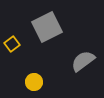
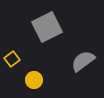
yellow square: moved 15 px down
yellow circle: moved 2 px up
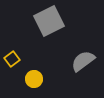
gray square: moved 2 px right, 6 px up
yellow circle: moved 1 px up
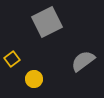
gray square: moved 2 px left, 1 px down
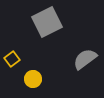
gray semicircle: moved 2 px right, 2 px up
yellow circle: moved 1 px left
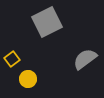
yellow circle: moved 5 px left
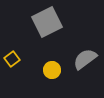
yellow circle: moved 24 px right, 9 px up
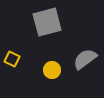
gray square: rotated 12 degrees clockwise
yellow square: rotated 28 degrees counterclockwise
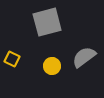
gray semicircle: moved 1 px left, 2 px up
yellow circle: moved 4 px up
